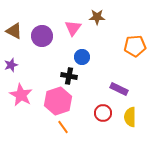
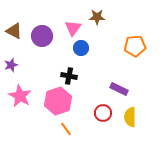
blue circle: moved 1 px left, 9 px up
pink star: moved 1 px left, 1 px down
orange line: moved 3 px right, 2 px down
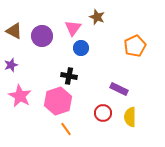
brown star: rotated 21 degrees clockwise
orange pentagon: rotated 20 degrees counterclockwise
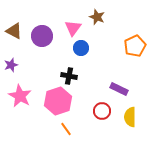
red circle: moved 1 px left, 2 px up
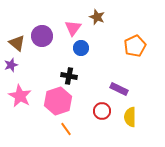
brown triangle: moved 3 px right, 12 px down; rotated 12 degrees clockwise
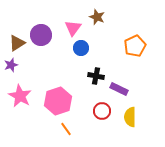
purple circle: moved 1 px left, 1 px up
brown triangle: rotated 48 degrees clockwise
black cross: moved 27 px right
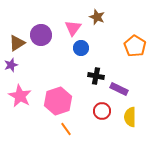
orange pentagon: rotated 15 degrees counterclockwise
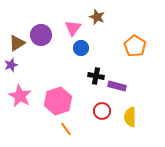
purple rectangle: moved 2 px left, 3 px up; rotated 12 degrees counterclockwise
